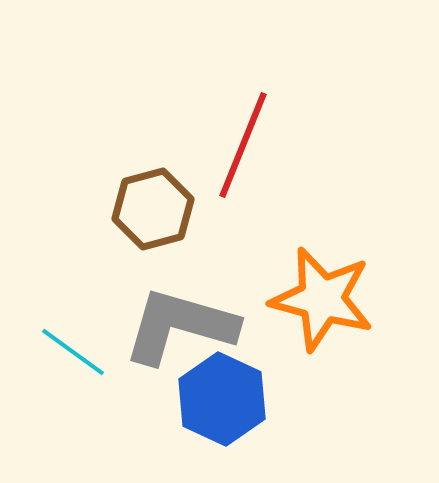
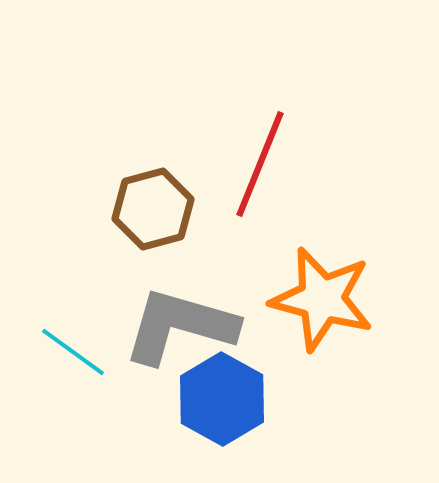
red line: moved 17 px right, 19 px down
blue hexagon: rotated 4 degrees clockwise
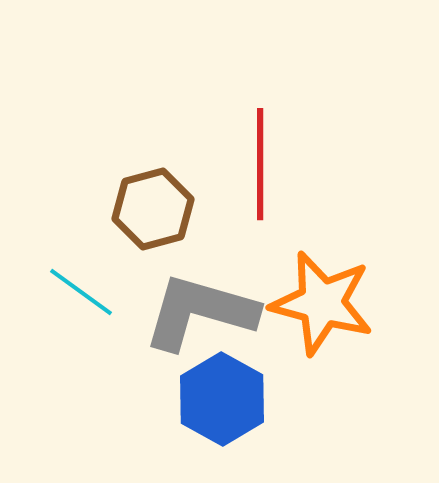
red line: rotated 22 degrees counterclockwise
orange star: moved 4 px down
gray L-shape: moved 20 px right, 14 px up
cyan line: moved 8 px right, 60 px up
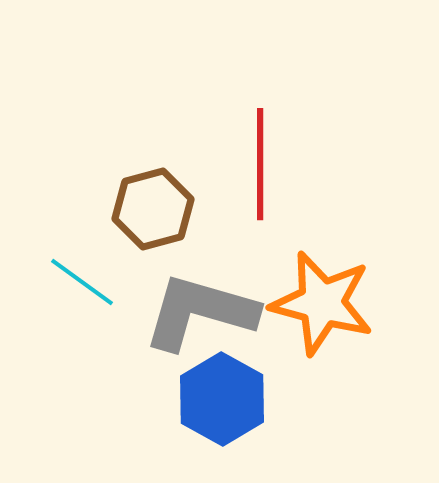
cyan line: moved 1 px right, 10 px up
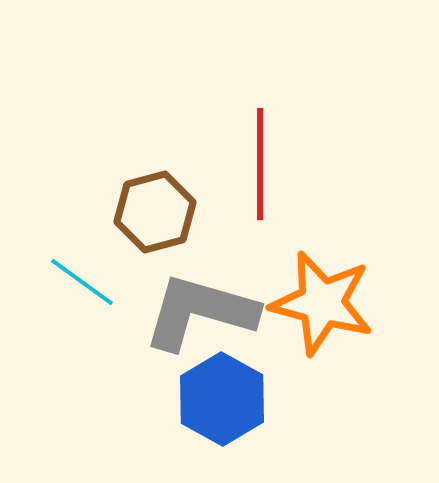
brown hexagon: moved 2 px right, 3 px down
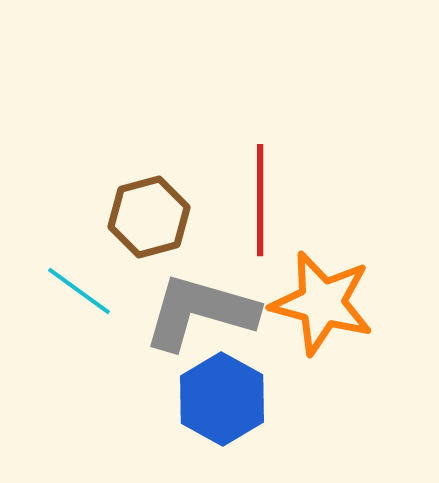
red line: moved 36 px down
brown hexagon: moved 6 px left, 5 px down
cyan line: moved 3 px left, 9 px down
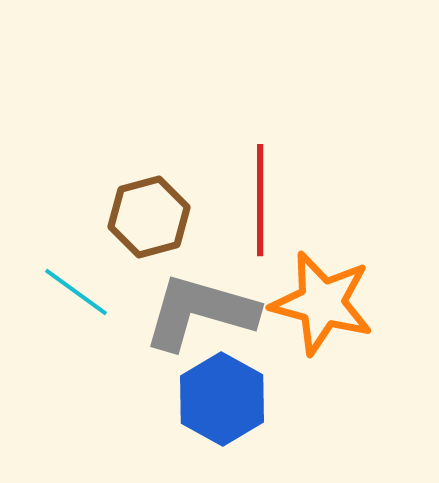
cyan line: moved 3 px left, 1 px down
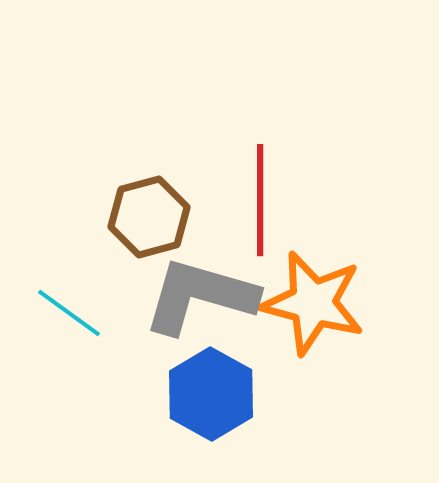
cyan line: moved 7 px left, 21 px down
orange star: moved 9 px left
gray L-shape: moved 16 px up
blue hexagon: moved 11 px left, 5 px up
